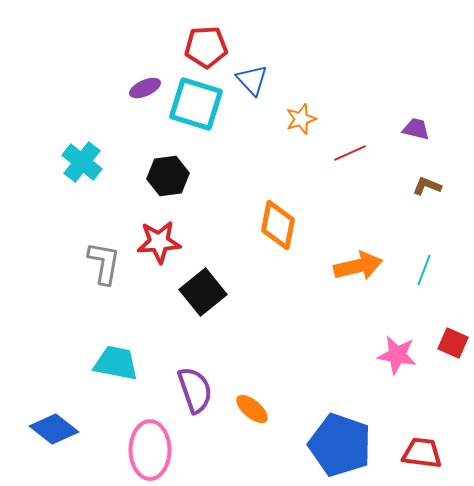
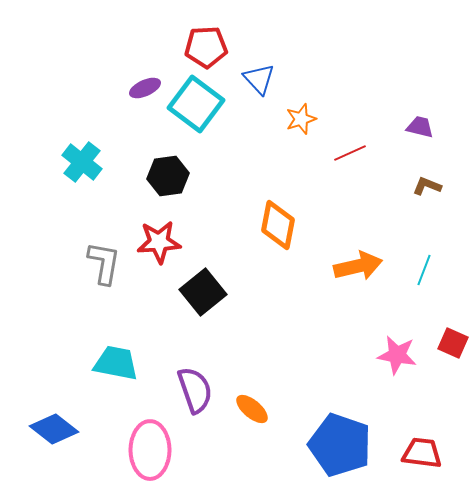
blue triangle: moved 7 px right, 1 px up
cyan square: rotated 20 degrees clockwise
purple trapezoid: moved 4 px right, 2 px up
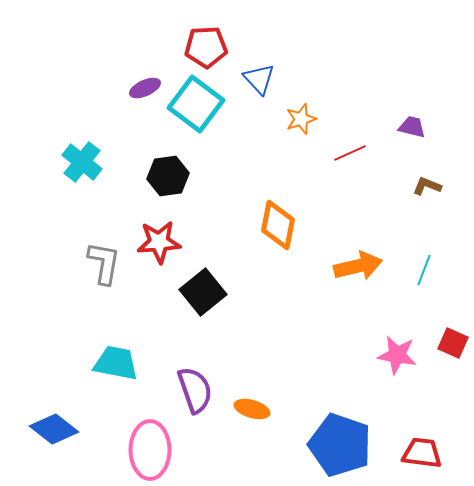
purple trapezoid: moved 8 px left
orange ellipse: rotated 24 degrees counterclockwise
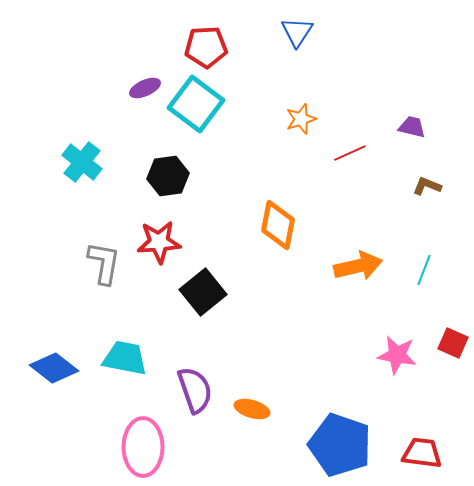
blue triangle: moved 38 px right, 47 px up; rotated 16 degrees clockwise
cyan trapezoid: moved 9 px right, 5 px up
blue diamond: moved 61 px up
pink ellipse: moved 7 px left, 3 px up
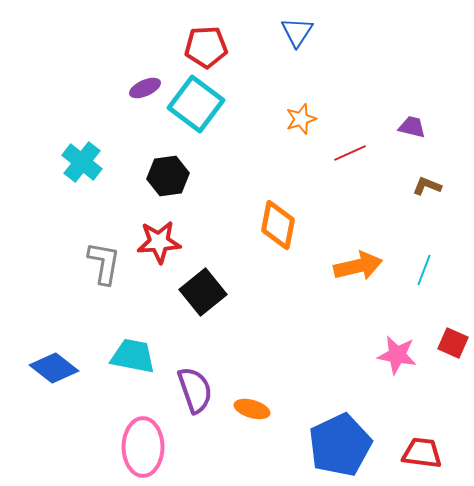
cyan trapezoid: moved 8 px right, 2 px up
blue pentagon: rotated 28 degrees clockwise
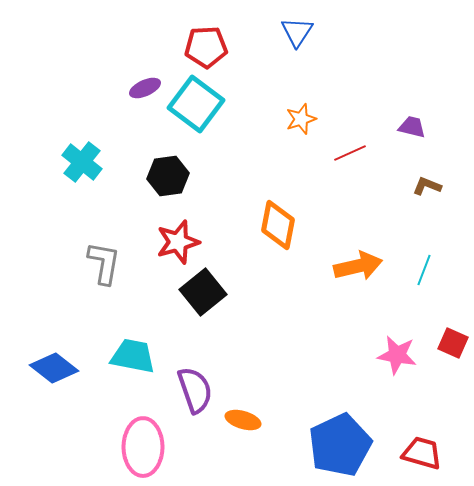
red star: moved 19 px right; rotated 12 degrees counterclockwise
orange ellipse: moved 9 px left, 11 px down
red trapezoid: rotated 9 degrees clockwise
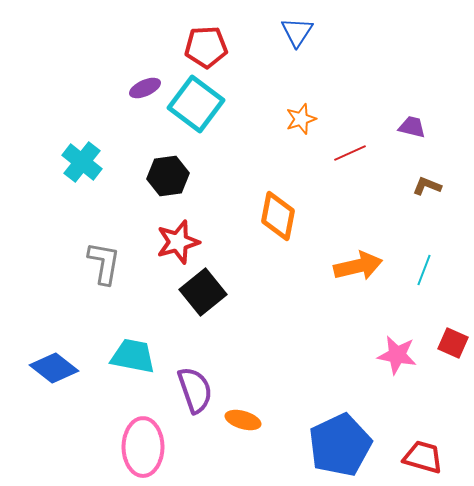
orange diamond: moved 9 px up
red trapezoid: moved 1 px right, 4 px down
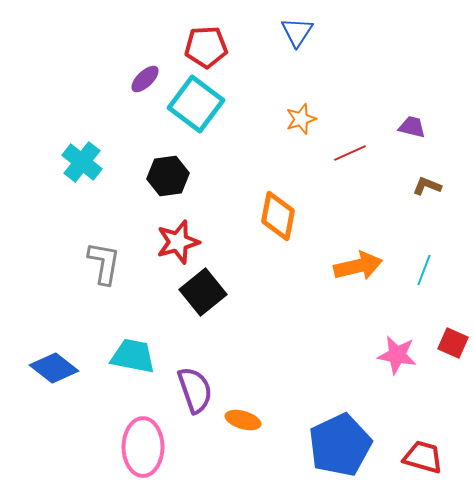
purple ellipse: moved 9 px up; rotated 20 degrees counterclockwise
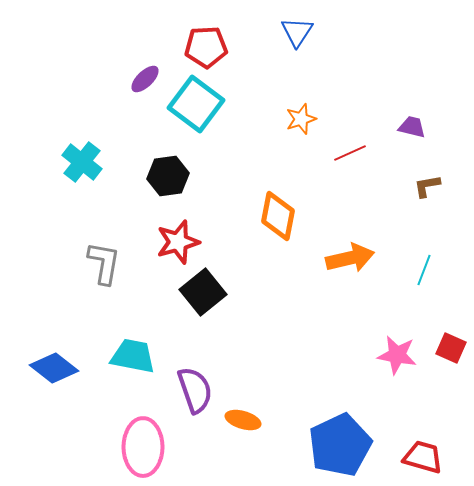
brown L-shape: rotated 32 degrees counterclockwise
orange arrow: moved 8 px left, 8 px up
red square: moved 2 px left, 5 px down
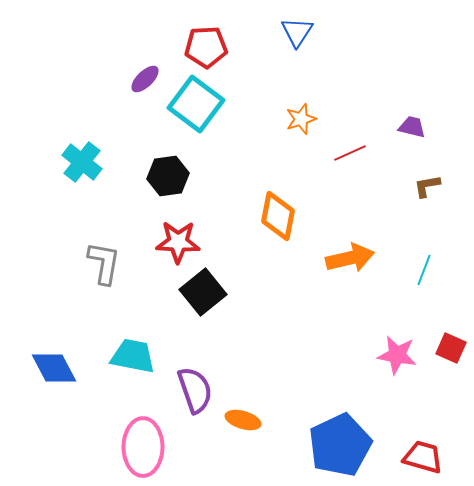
red star: rotated 18 degrees clockwise
blue diamond: rotated 24 degrees clockwise
